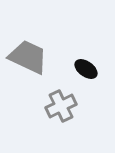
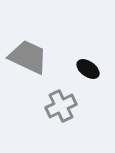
black ellipse: moved 2 px right
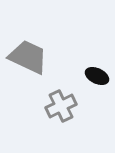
black ellipse: moved 9 px right, 7 px down; rotated 10 degrees counterclockwise
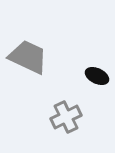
gray cross: moved 5 px right, 11 px down
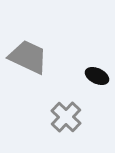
gray cross: rotated 20 degrees counterclockwise
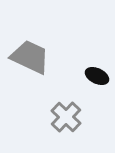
gray trapezoid: moved 2 px right
